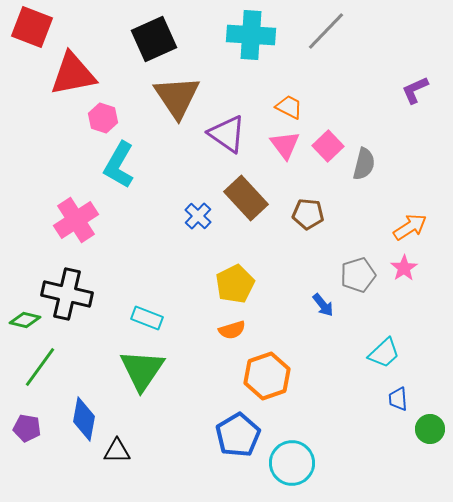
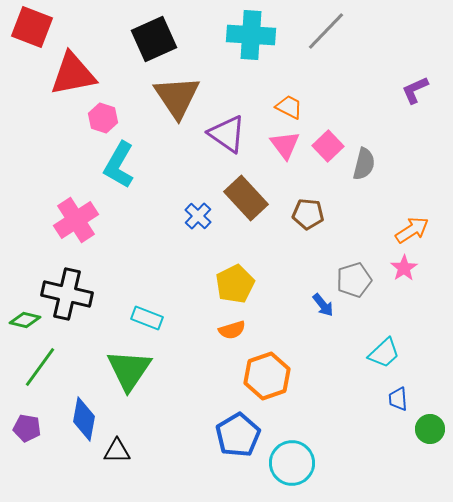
orange arrow: moved 2 px right, 3 px down
gray pentagon: moved 4 px left, 5 px down
green triangle: moved 13 px left
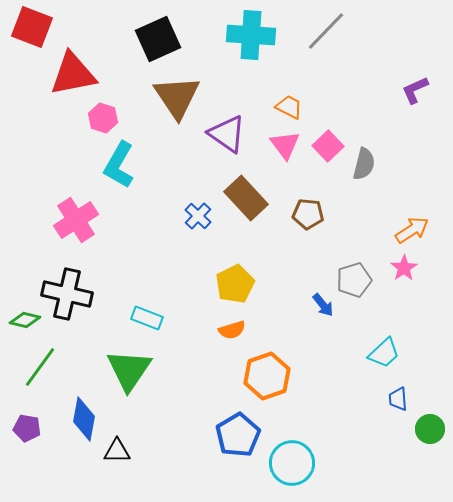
black square: moved 4 px right
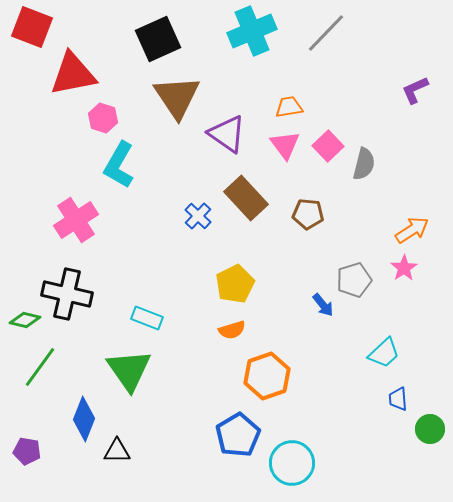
gray line: moved 2 px down
cyan cross: moved 1 px right, 4 px up; rotated 27 degrees counterclockwise
orange trapezoid: rotated 36 degrees counterclockwise
green triangle: rotated 9 degrees counterclockwise
blue diamond: rotated 12 degrees clockwise
purple pentagon: moved 23 px down
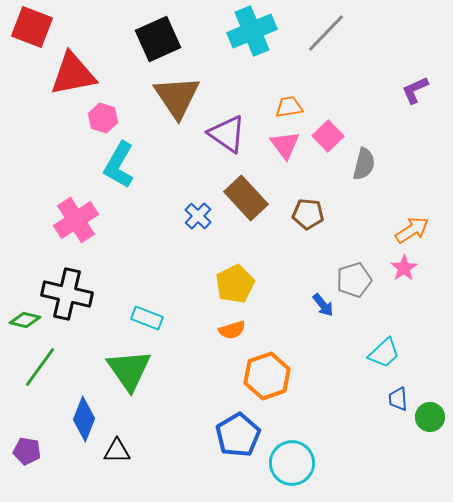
pink square: moved 10 px up
green circle: moved 12 px up
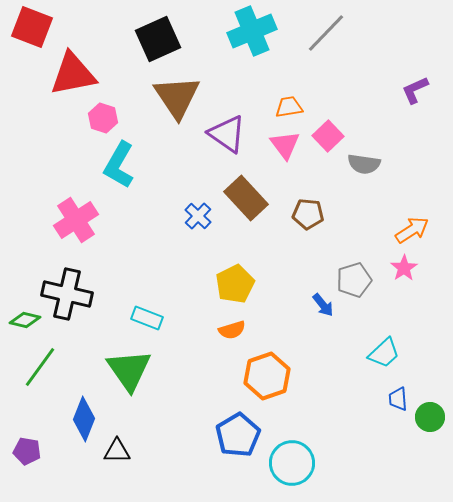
gray semicircle: rotated 84 degrees clockwise
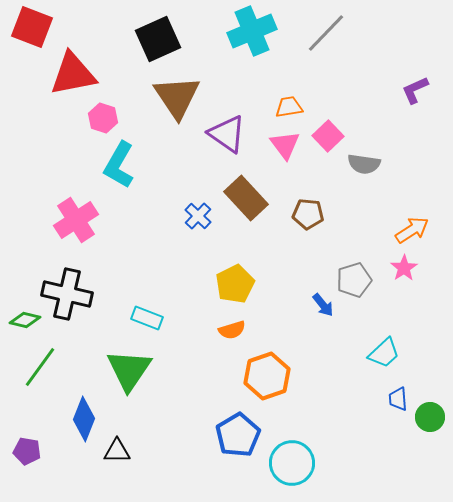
green triangle: rotated 9 degrees clockwise
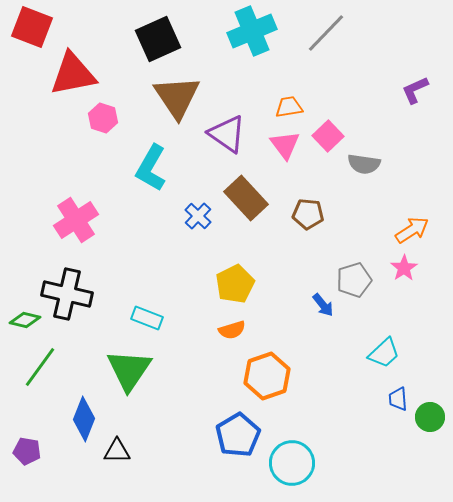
cyan L-shape: moved 32 px right, 3 px down
